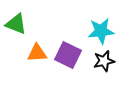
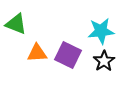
black star: rotated 20 degrees counterclockwise
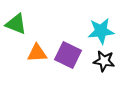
black star: rotated 30 degrees counterclockwise
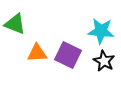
green triangle: moved 1 px left
cyan star: rotated 12 degrees clockwise
black star: rotated 20 degrees clockwise
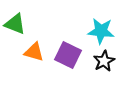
orange triangle: moved 3 px left, 1 px up; rotated 20 degrees clockwise
black star: rotated 15 degrees clockwise
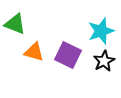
cyan star: rotated 24 degrees counterclockwise
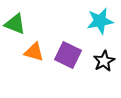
cyan star: moved 1 px left, 10 px up; rotated 8 degrees clockwise
